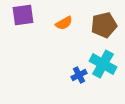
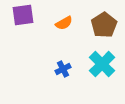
brown pentagon: rotated 20 degrees counterclockwise
cyan cross: moved 1 px left; rotated 16 degrees clockwise
blue cross: moved 16 px left, 6 px up
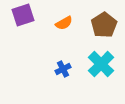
purple square: rotated 10 degrees counterclockwise
cyan cross: moved 1 px left
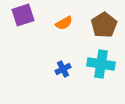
cyan cross: rotated 36 degrees counterclockwise
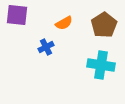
purple square: moved 6 px left; rotated 25 degrees clockwise
cyan cross: moved 1 px down
blue cross: moved 17 px left, 22 px up
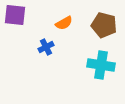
purple square: moved 2 px left
brown pentagon: rotated 25 degrees counterclockwise
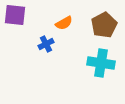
brown pentagon: rotated 30 degrees clockwise
blue cross: moved 3 px up
cyan cross: moved 2 px up
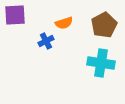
purple square: rotated 10 degrees counterclockwise
orange semicircle: rotated 12 degrees clockwise
blue cross: moved 3 px up
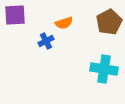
brown pentagon: moved 5 px right, 3 px up
cyan cross: moved 3 px right, 6 px down
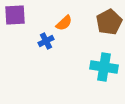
orange semicircle: rotated 24 degrees counterclockwise
cyan cross: moved 2 px up
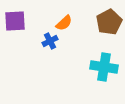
purple square: moved 6 px down
blue cross: moved 4 px right
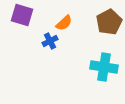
purple square: moved 7 px right, 6 px up; rotated 20 degrees clockwise
